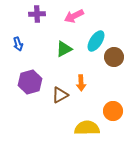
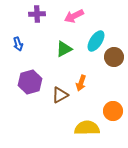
orange arrow: rotated 21 degrees clockwise
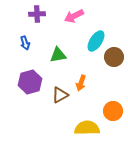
blue arrow: moved 7 px right, 1 px up
green triangle: moved 6 px left, 6 px down; rotated 18 degrees clockwise
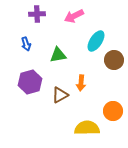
blue arrow: moved 1 px right, 1 px down
brown circle: moved 3 px down
orange arrow: rotated 14 degrees counterclockwise
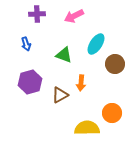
cyan ellipse: moved 3 px down
green triangle: moved 6 px right; rotated 30 degrees clockwise
brown circle: moved 1 px right, 4 px down
orange circle: moved 1 px left, 2 px down
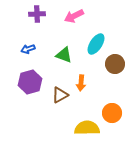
blue arrow: moved 2 px right, 5 px down; rotated 88 degrees clockwise
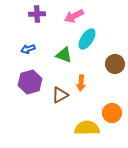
cyan ellipse: moved 9 px left, 5 px up
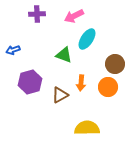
blue arrow: moved 15 px left, 1 px down
orange circle: moved 4 px left, 26 px up
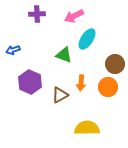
purple hexagon: rotated 20 degrees counterclockwise
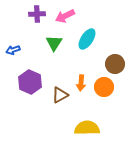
pink arrow: moved 9 px left
green triangle: moved 10 px left, 12 px up; rotated 42 degrees clockwise
orange circle: moved 4 px left
